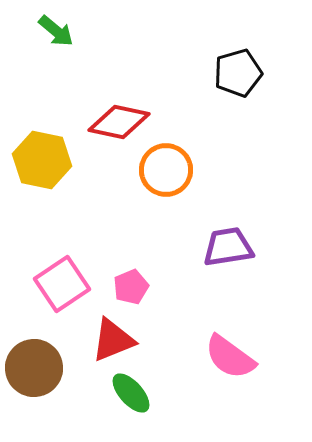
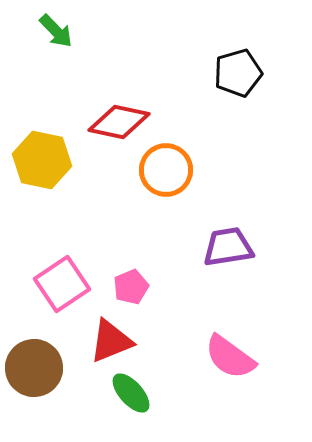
green arrow: rotated 6 degrees clockwise
red triangle: moved 2 px left, 1 px down
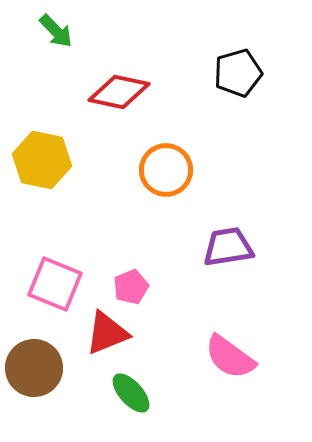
red diamond: moved 30 px up
pink square: moved 7 px left; rotated 34 degrees counterclockwise
red triangle: moved 4 px left, 8 px up
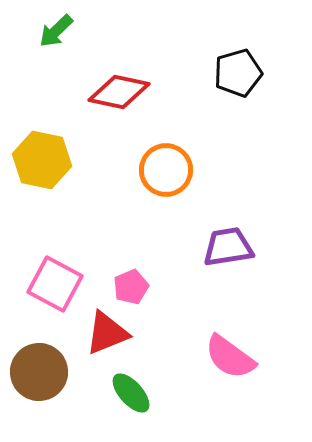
green arrow: rotated 90 degrees clockwise
pink square: rotated 6 degrees clockwise
brown circle: moved 5 px right, 4 px down
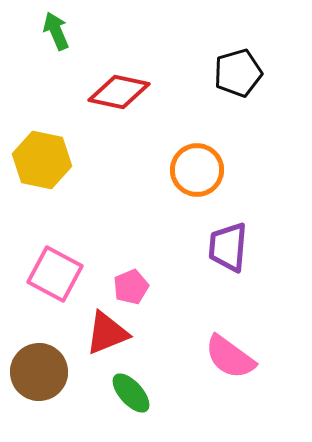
green arrow: rotated 111 degrees clockwise
orange circle: moved 31 px right
purple trapezoid: rotated 76 degrees counterclockwise
pink square: moved 10 px up
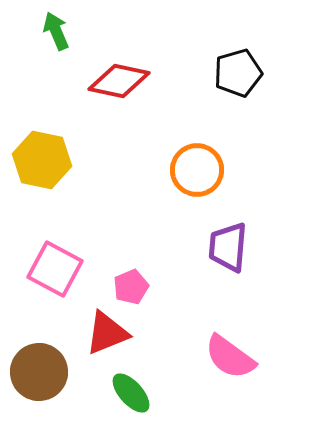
red diamond: moved 11 px up
pink square: moved 5 px up
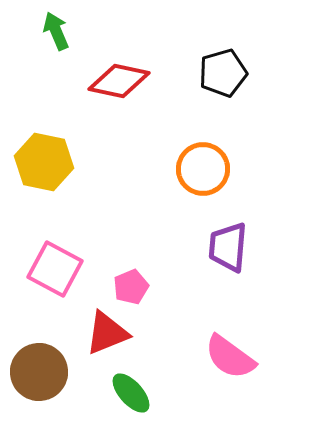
black pentagon: moved 15 px left
yellow hexagon: moved 2 px right, 2 px down
orange circle: moved 6 px right, 1 px up
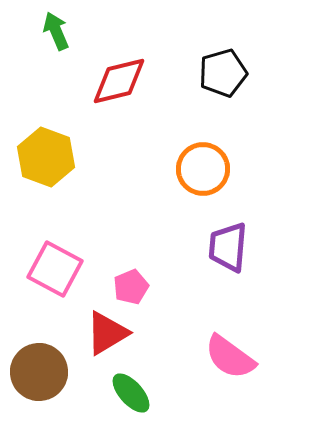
red diamond: rotated 26 degrees counterclockwise
yellow hexagon: moved 2 px right, 5 px up; rotated 8 degrees clockwise
red triangle: rotated 9 degrees counterclockwise
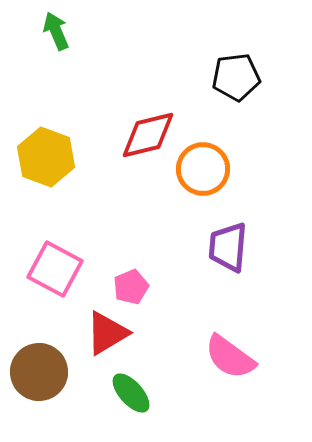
black pentagon: moved 13 px right, 4 px down; rotated 9 degrees clockwise
red diamond: moved 29 px right, 54 px down
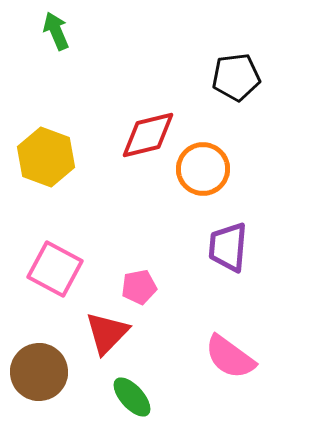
pink pentagon: moved 8 px right; rotated 12 degrees clockwise
red triangle: rotated 15 degrees counterclockwise
green ellipse: moved 1 px right, 4 px down
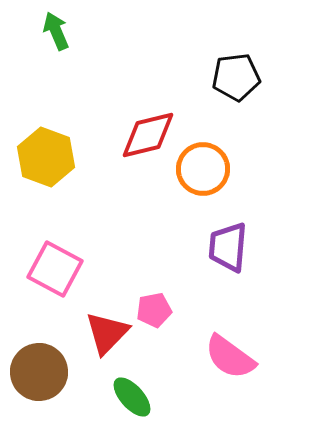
pink pentagon: moved 15 px right, 23 px down
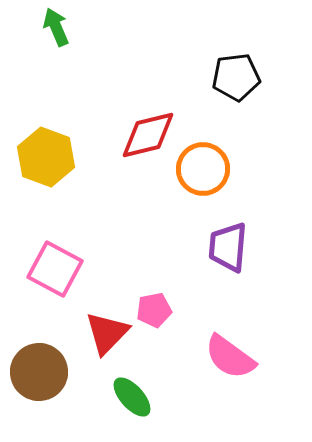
green arrow: moved 4 px up
